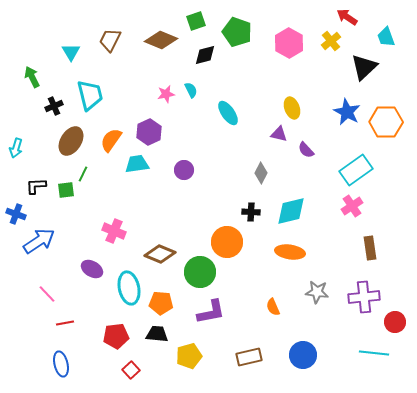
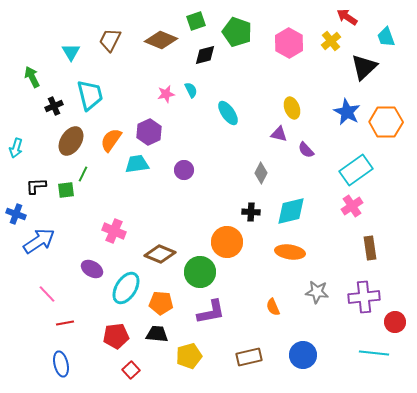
cyan ellipse at (129, 288): moved 3 px left; rotated 44 degrees clockwise
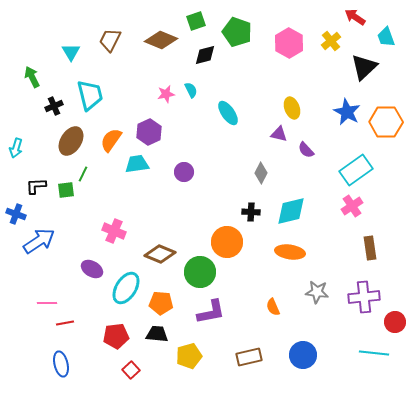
red arrow at (347, 17): moved 8 px right
purple circle at (184, 170): moved 2 px down
pink line at (47, 294): moved 9 px down; rotated 48 degrees counterclockwise
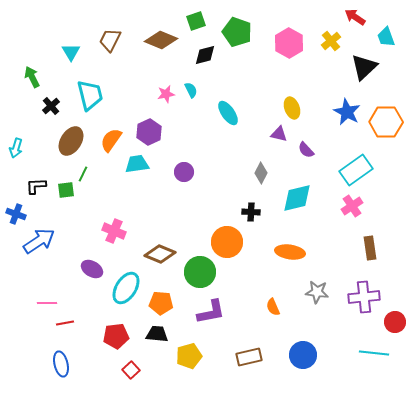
black cross at (54, 106): moved 3 px left; rotated 18 degrees counterclockwise
cyan diamond at (291, 211): moved 6 px right, 13 px up
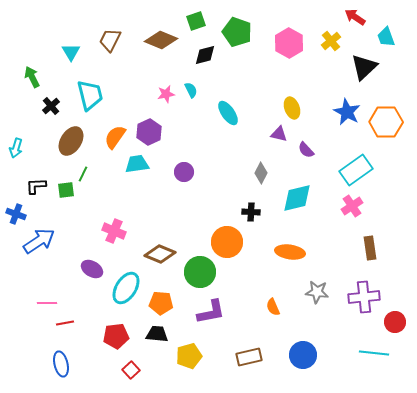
orange semicircle at (111, 140): moved 4 px right, 3 px up
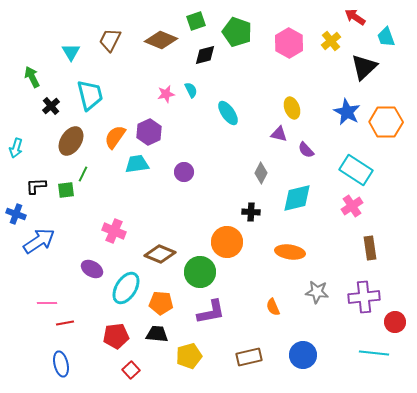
cyan rectangle at (356, 170): rotated 68 degrees clockwise
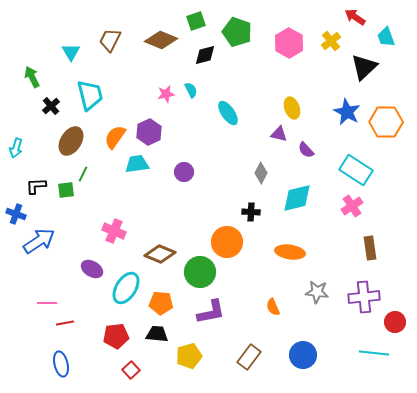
brown rectangle at (249, 357): rotated 40 degrees counterclockwise
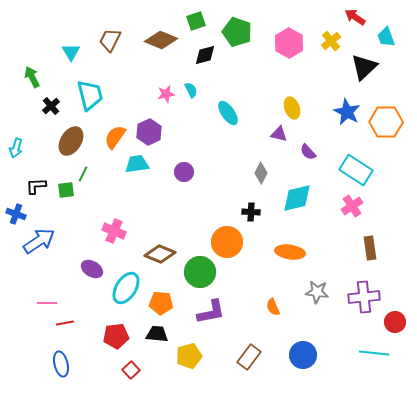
purple semicircle at (306, 150): moved 2 px right, 2 px down
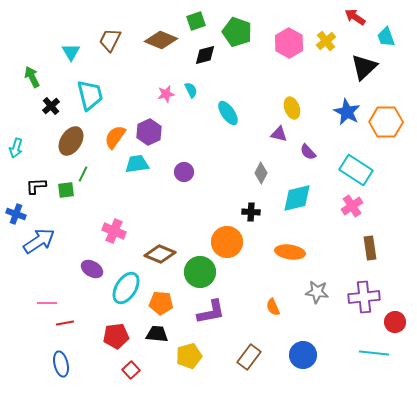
yellow cross at (331, 41): moved 5 px left
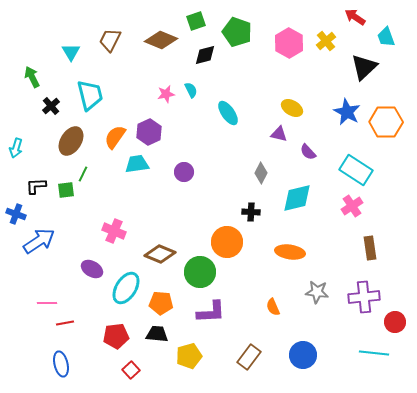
yellow ellipse at (292, 108): rotated 40 degrees counterclockwise
purple L-shape at (211, 312): rotated 8 degrees clockwise
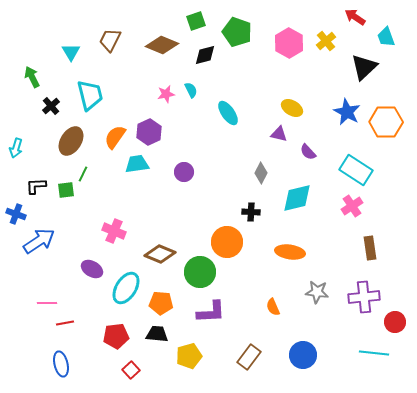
brown diamond at (161, 40): moved 1 px right, 5 px down
